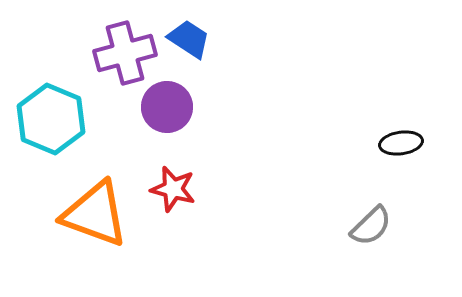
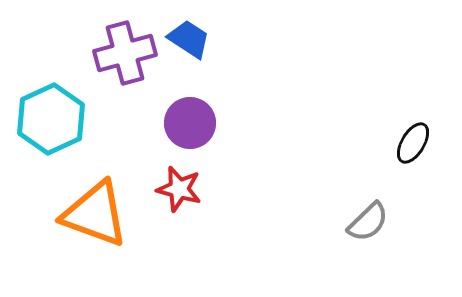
purple circle: moved 23 px right, 16 px down
cyan hexagon: rotated 12 degrees clockwise
black ellipse: moved 12 px right; rotated 51 degrees counterclockwise
red star: moved 6 px right
gray semicircle: moved 3 px left, 4 px up
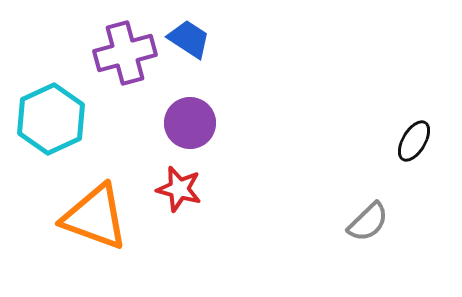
black ellipse: moved 1 px right, 2 px up
orange triangle: moved 3 px down
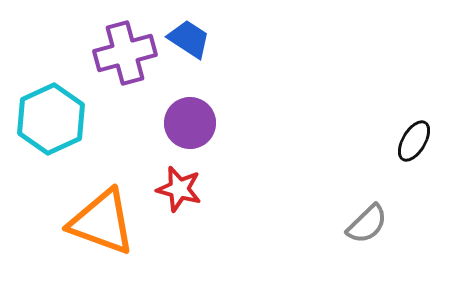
orange triangle: moved 7 px right, 5 px down
gray semicircle: moved 1 px left, 2 px down
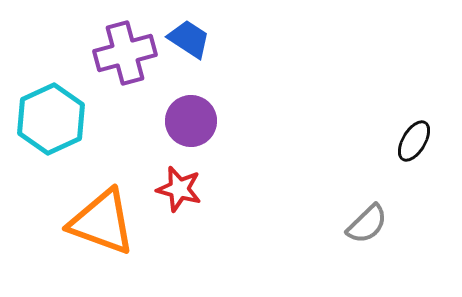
purple circle: moved 1 px right, 2 px up
